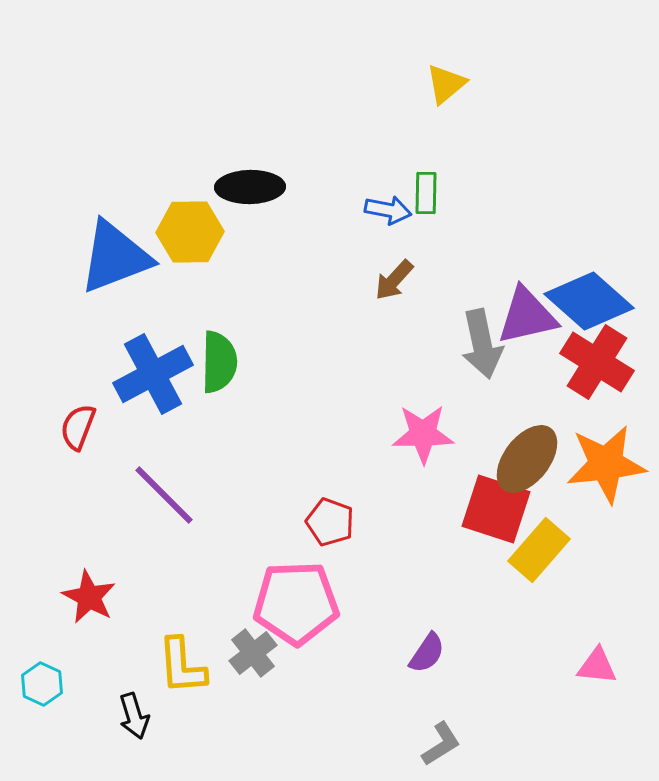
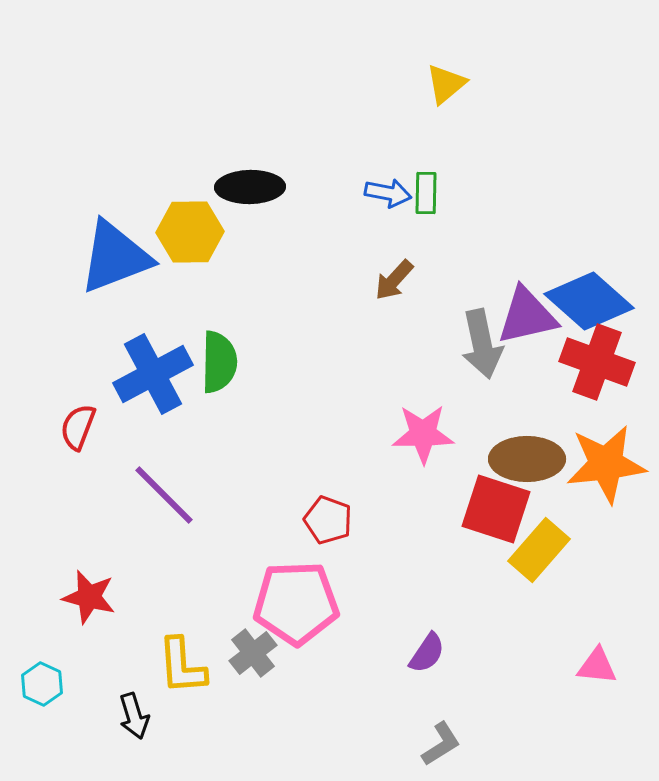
blue arrow: moved 17 px up
red cross: rotated 12 degrees counterclockwise
brown ellipse: rotated 52 degrees clockwise
red pentagon: moved 2 px left, 2 px up
red star: rotated 14 degrees counterclockwise
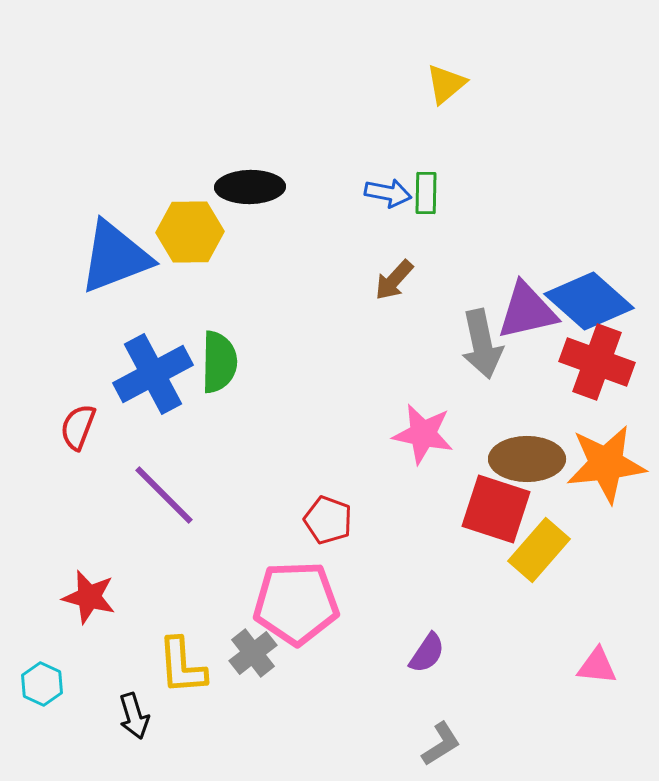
purple triangle: moved 5 px up
pink star: rotated 12 degrees clockwise
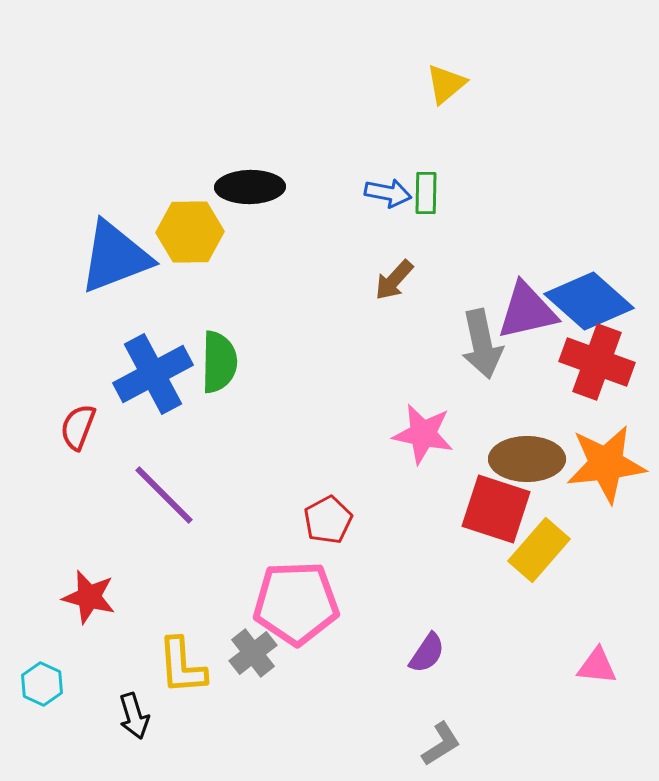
red pentagon: rotated 24 degrees clockwise
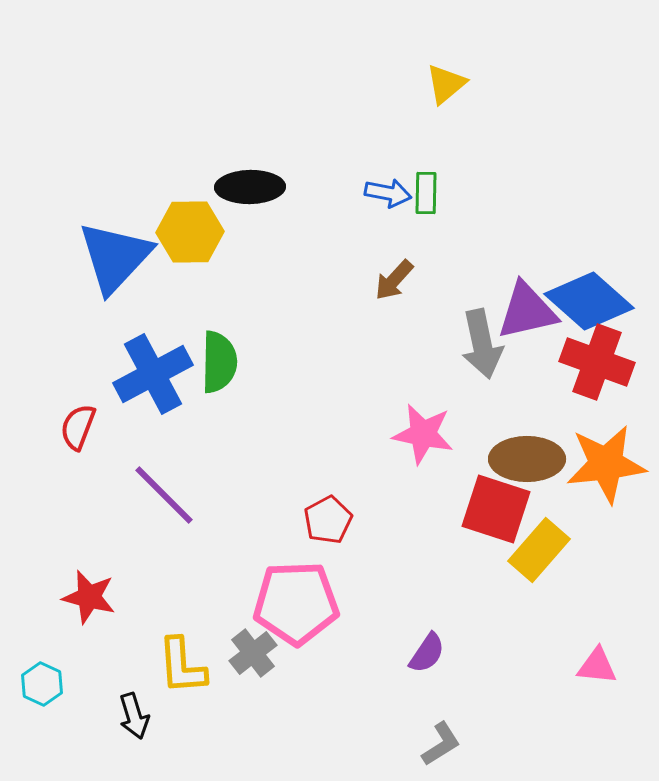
blue triangle: rotated 26 degrees counterclockwise
